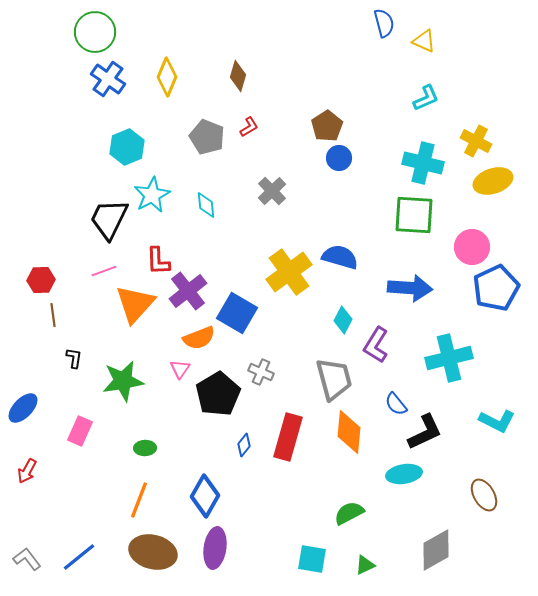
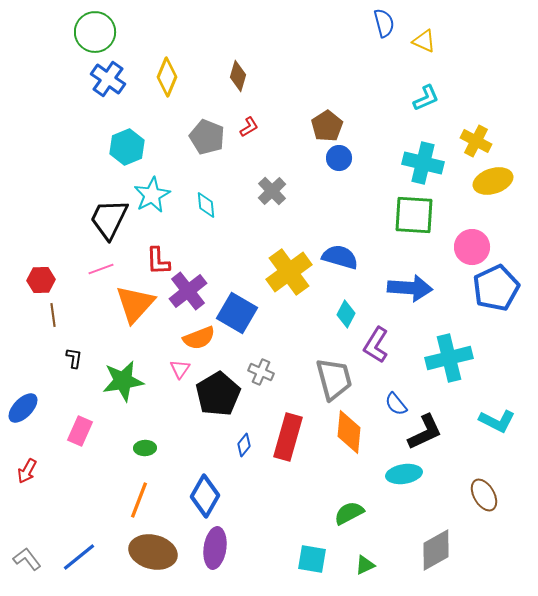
pink line at (104, 271): moved 3 px left, 2 px up
cyan diamond at (343, 320): moved 3 px right, 6 px up
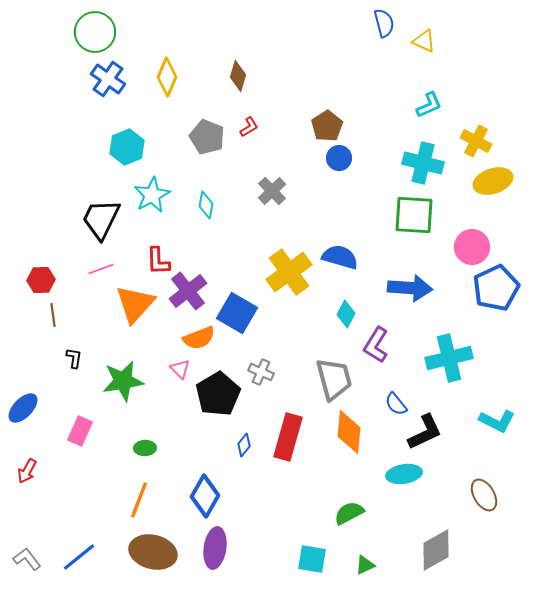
cyan L-shape at (426, 98): moved 3 px right, 7 px down
cyan diamond at (206, 205): rotated 16 degrees clockwise
black trapezoid at (109, 219): moved 8 px left
pink triangle at (180, 369): rotated 20 degrees counterclockwise
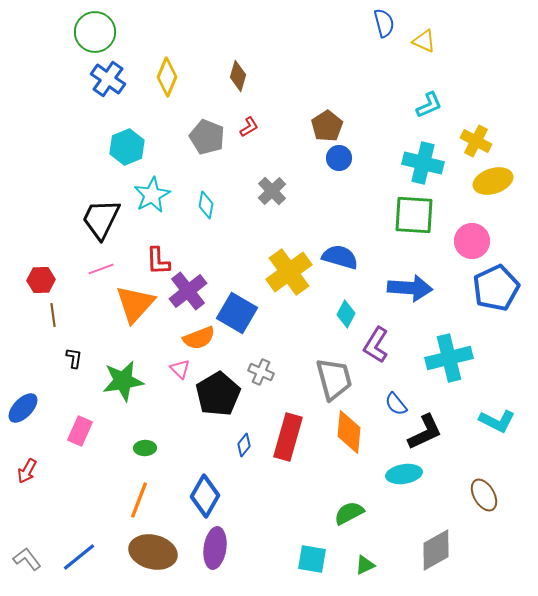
pink circle at (472, 247): moved 6 px up
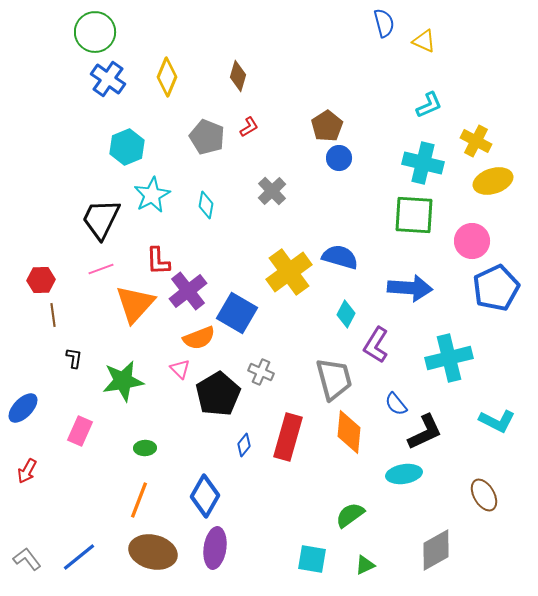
green semicircle at (349, 513): moved 1 px right, 2 px down; rotated 8 degrees counterclockwise
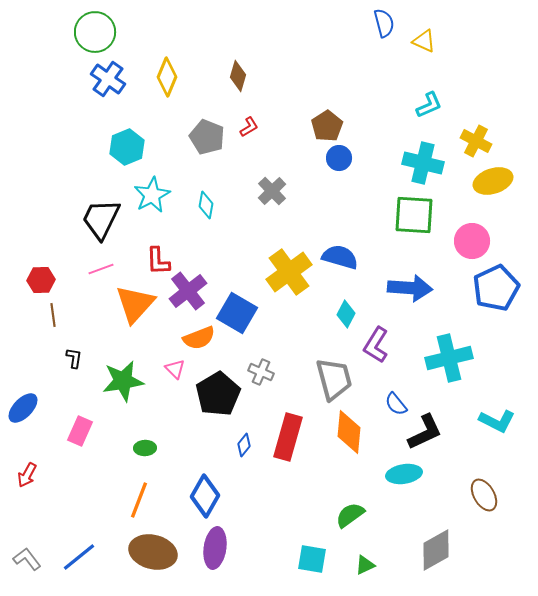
pink triangle at (180, 369): moved 5 px left
red arrow at (27, 471): moved 4 px down
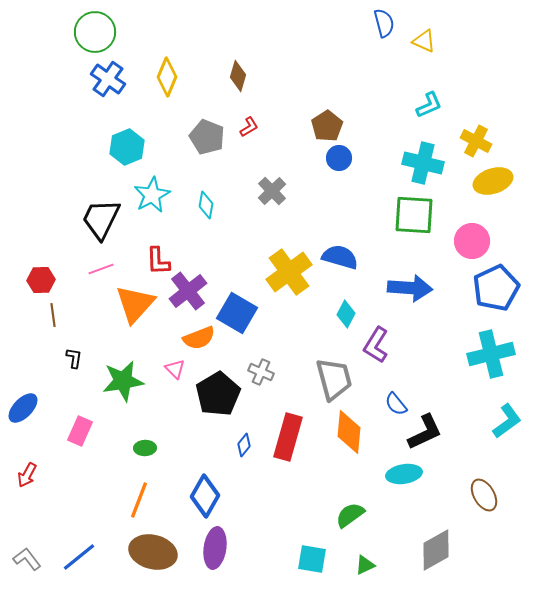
cyan cross at (449, 358): moved 42 px right, 4 px up
cyan L-shape at (497, 421): moved 10 px right; rotated 63 degrees counterclockwise
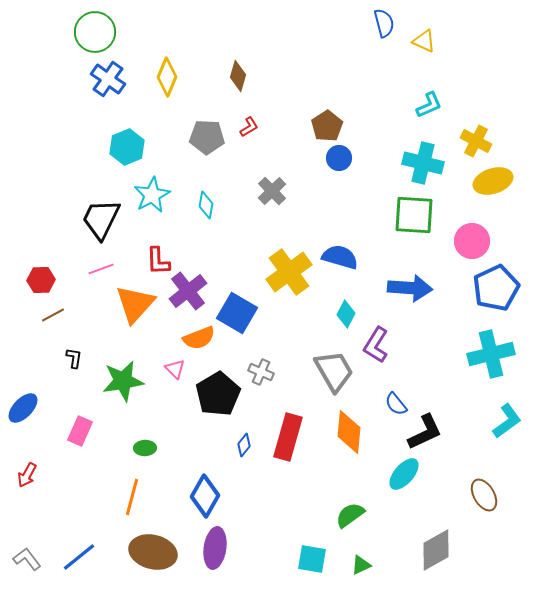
gray pentagon at (207, 137): rotated 20 degrees counterclockwise
brown line at (53, 315): rotated 70 degrees clockwise
gray trapezoid at (334, 379): moved 8 px up; rotated 15 degrees counterclockwise
cyan ellipse at (404, 474): rotated 40 degrees counterclockwise
orange line at (139, 500): moved 7 px left, 3 px up; rotated 6 degrees counterclockwise
green triangle at (365, 565): moved 4 px left
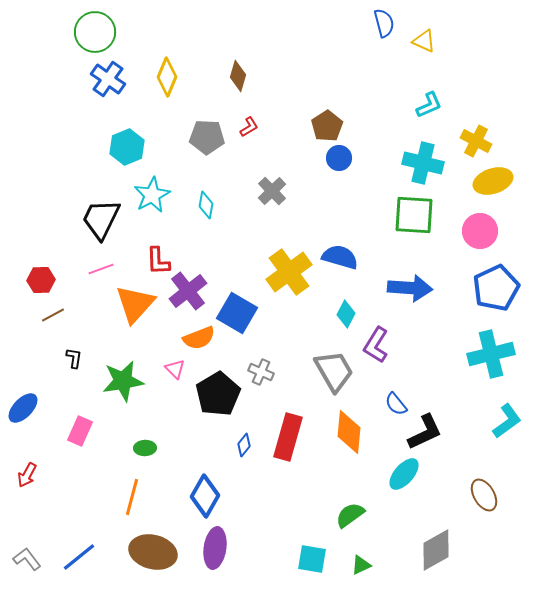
pink circle at (472, 241): moved 8 px right, 10 px up
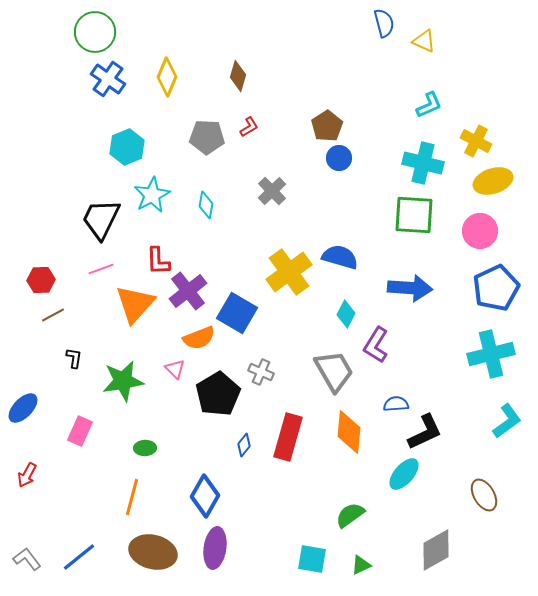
blue semicircle at (396, 404): rotated 125 degrees clockwise
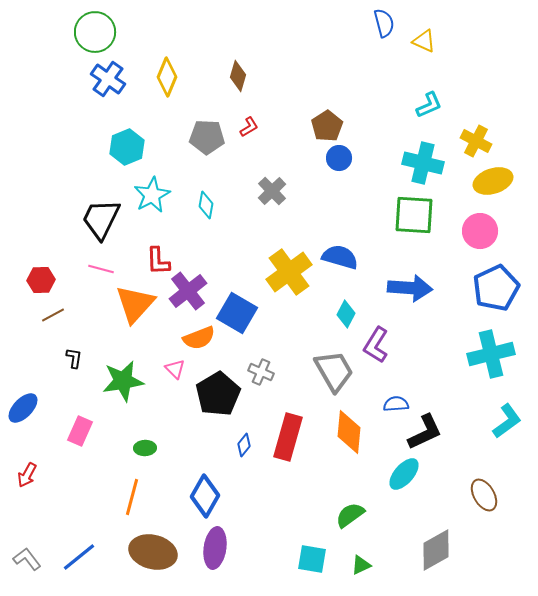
pink line at (101, 269): rotated 35 degrees clockwise
